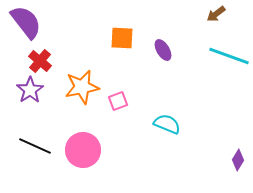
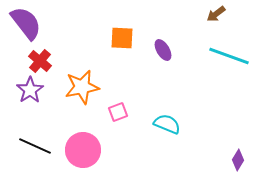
purple semicircle: moved 1 px down
pink square: moved 11 px down
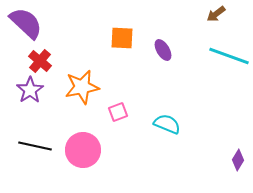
purple semicircle: rotated 9 degrees counterclockwise
black line: rotated 12 degrees counterclockwise
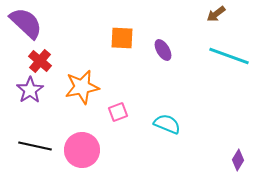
pink circle: moved 1 px left
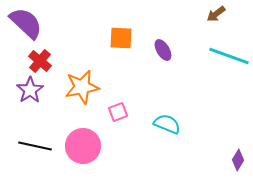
orange square: moved 1 px left
pink circle: moved 1 px right, 4 px up
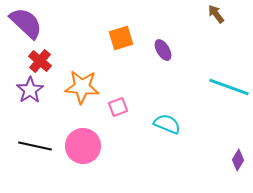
brown arrow: rotated 90 degrees clockwise
orange square: rotated 20 degrees counterclockwise
cyan line: moved 31 px down
orange star: rotated 16 degrees clockwise
pink square: moved 5 px up
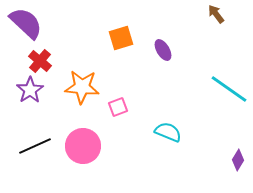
cyan line: moved 2 px down; rotated 15 degrees clockwise
cyan semicircle: moved 1 px right, 8 px down
black line: rotated 36 degrees counterclockwise
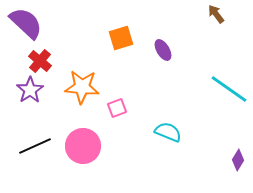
pink square: moved 1 px left, 1 px down
